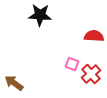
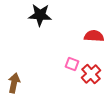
brown arrow: rotated 66 degrees clockwise
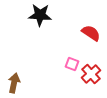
red semicircle: moved 3 px left, 3 px up; rotated 30 degrees clockwise
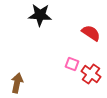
red cross: rotated 12 degrees counterclockwise
brown arrow: moved 3 px right
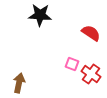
brown arrow: moved 2 px right
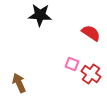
brown arrow: rotated 36 degrees counterclockwise
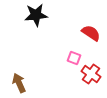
black star: moved 4 px left; rotated 10 degrees counterclockwise
pink square: moved 2 px right, 6 px up
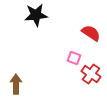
brown arrow: moved 3 px left, 1 px down; rotated 24 degrees clockwise
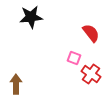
black star: moved 5 px left, 2 px down
red semicircle: rotated 18 degrees clockwise
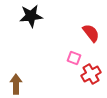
black star: moved 1 px up
red cross: rotated 24 degrees clockwise
